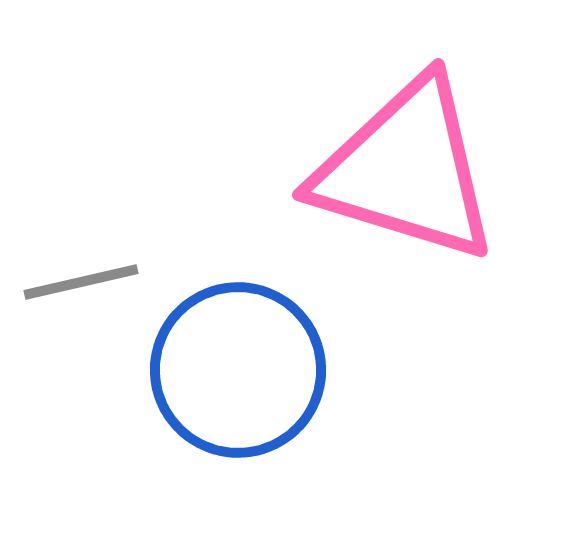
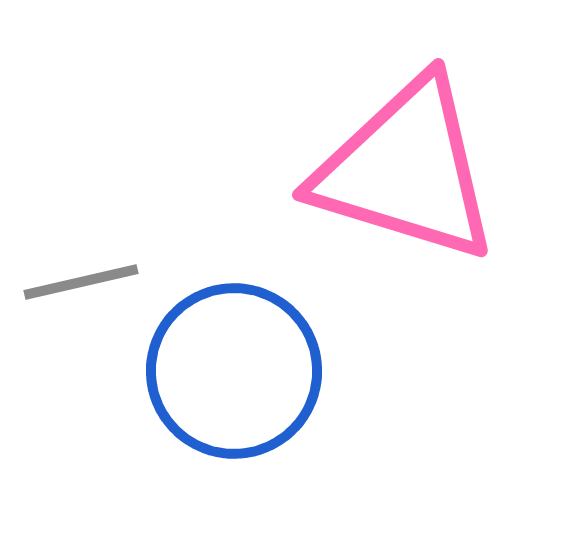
blue circle: moved 4 px left, 1 px down
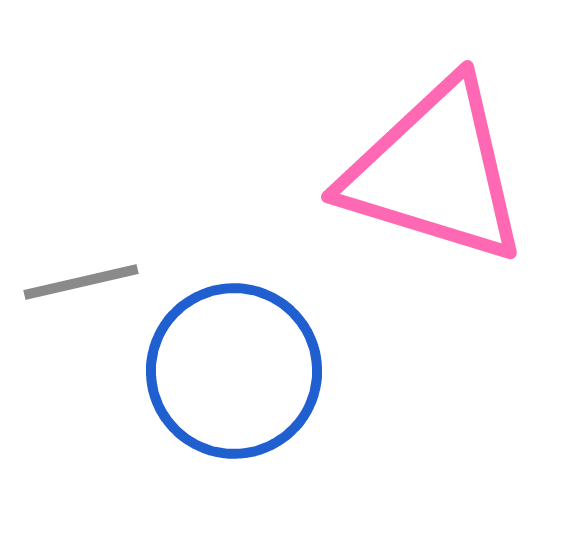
pink triangle: moved 29 px right, 2 px down
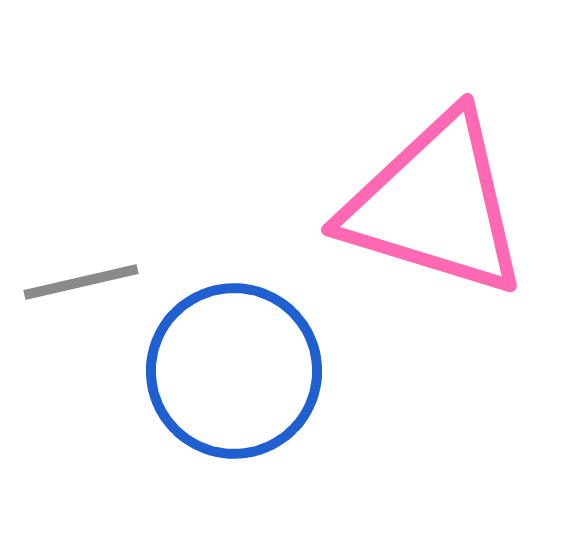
pink triangle: moved 33 px down
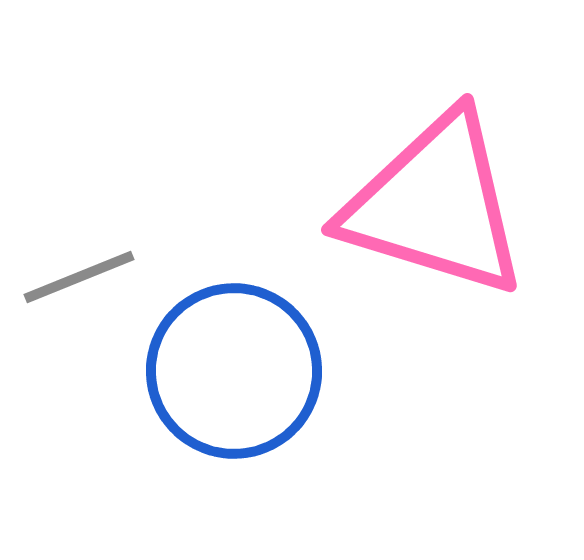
gray line: moved 2 px left, 5 px up; rotated 9 degrees counterclockwise
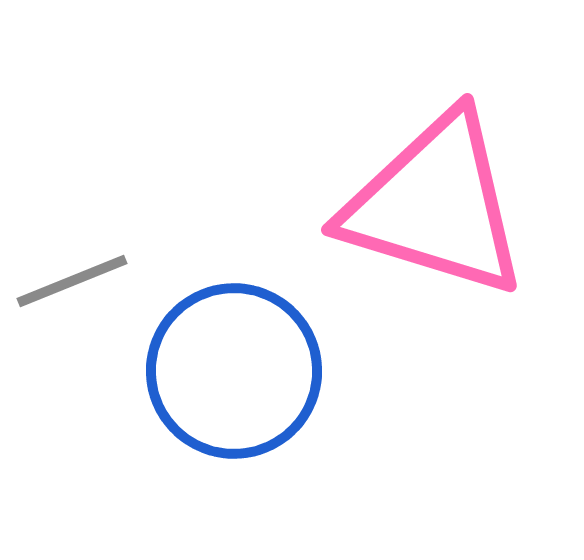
gray line: moved 7 px left, 4 px down
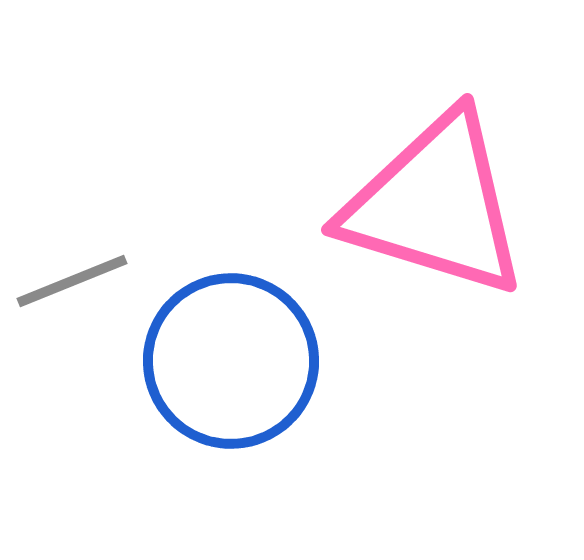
blue circle: moved 3 px left, 10 px up
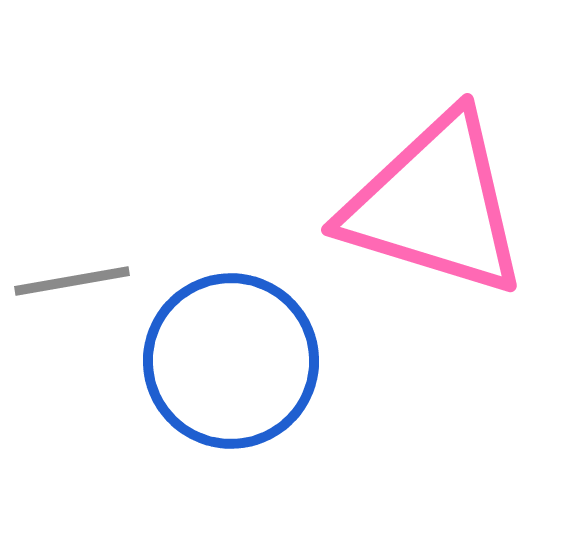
gray line: rotated 12 degrees clockwise
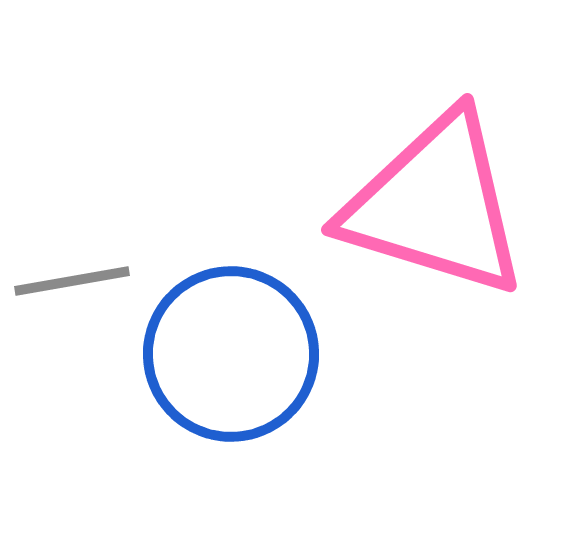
blue circle: moved 7 px up
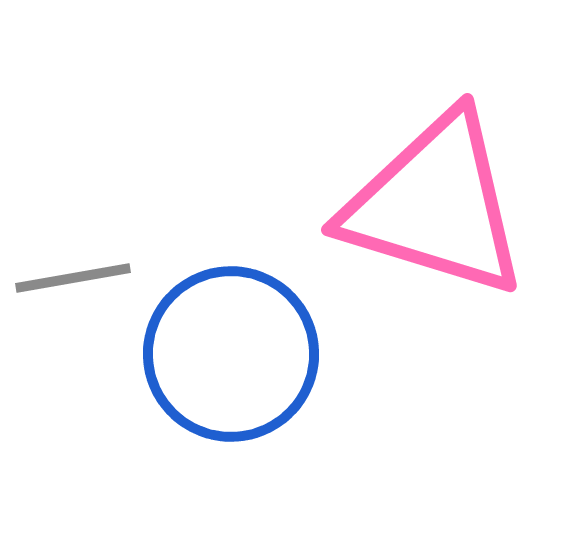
gray line: moved 1 px right, 3 px up
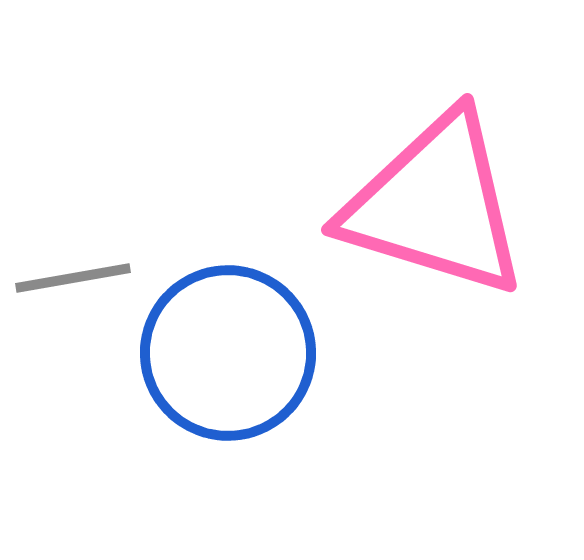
blue circle: moved 3 px left, 1 px up
